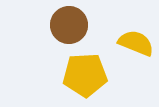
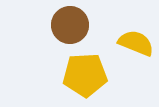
brown circle: moved 1 px right
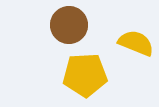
brown circle: moved 1 px left
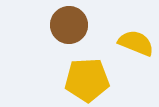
yellow pentagon: moved 2 px right, 5 px down
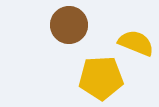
yellow pentagon: moved 14 px right, 2 px up
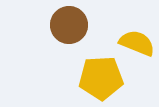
yellow semicircle: moved 1 px right
